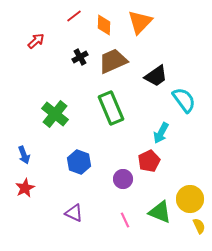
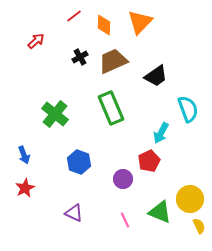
cyan semicircle: moved 4 px right, 9 px down; rotated 16 degrees clockwise
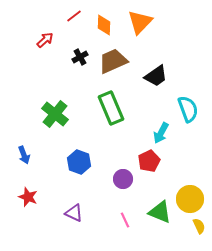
red arrow: moved 9 px right, 1 px up
red star: moved 3 px right, 9 px down; rotated 24 degrees counterclockwise
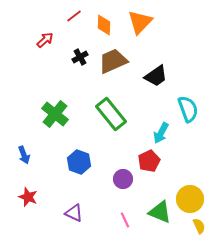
green rectangle: moved 6 px down; rotated 16 degrees counterclockwise
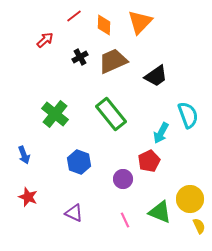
cyan semicircle: moved 6 px down
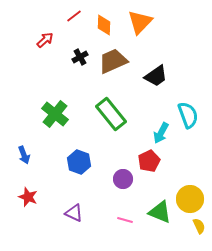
pink line: rotated 49 degrees counterclockwise
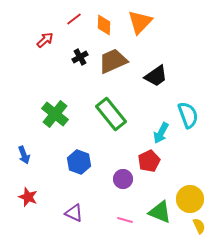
red line: moved 3 px down
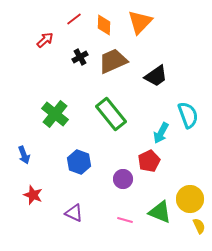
red star: moved 5 px right, 2 px up
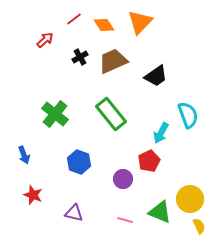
orange diamond: rotated 35 degrees counterclockwise
purple triangle: rotated 12 degrees counterclockwise
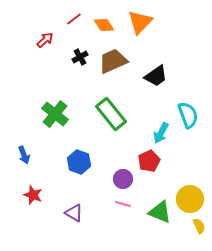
purple triangle: rotated 18 degrees clockwise
pink line: moved 2 px left, 16 px up
